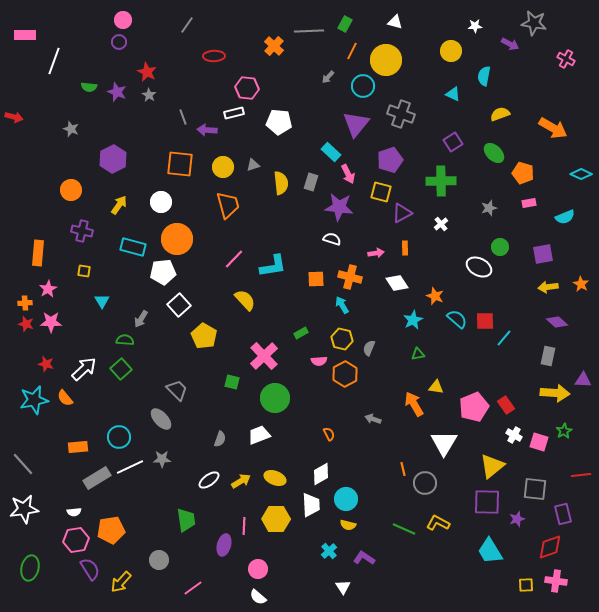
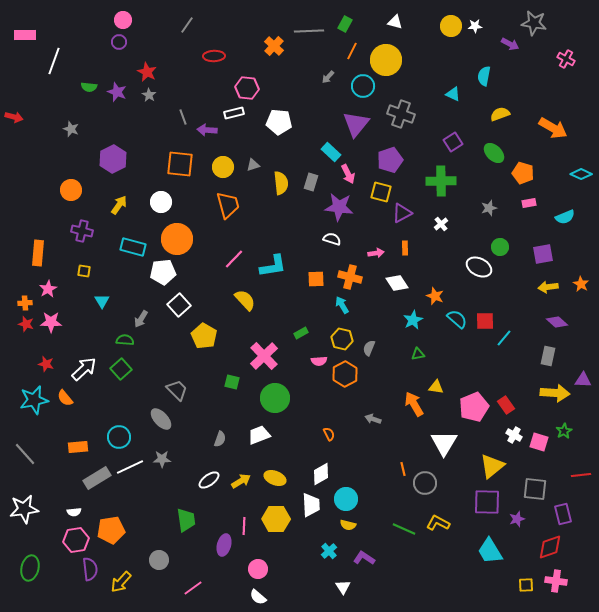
yellow circle at (451, 51): moved 25 px up
gray line at (23, 464): moved 2 px right, 10 px up
purple semicircle at (90, 569): rotated 25 degrees clockwise
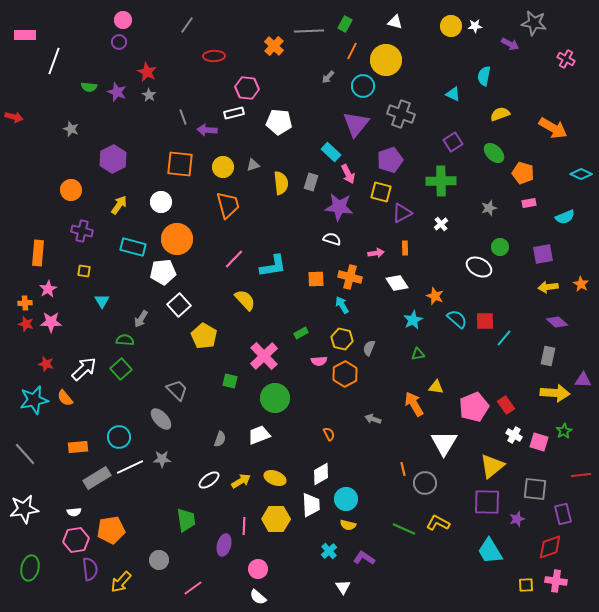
green square at (232, 382): moved 2 px left, 1 px up
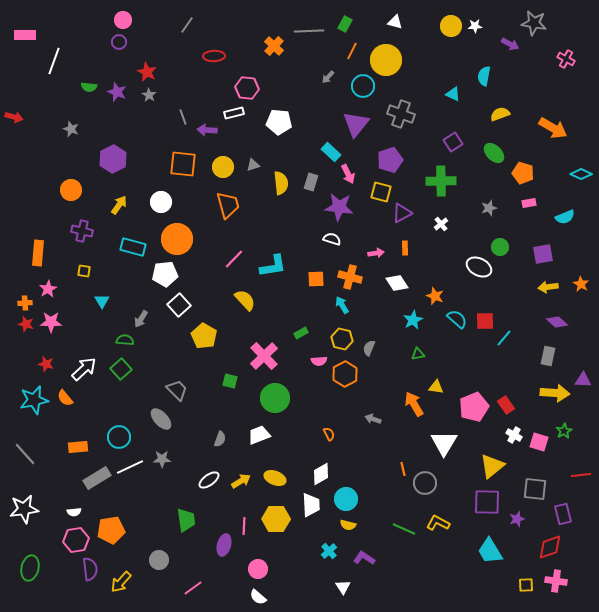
orange square at (180, 164): moved 3 px right
white pentagon at (163, 272): moved 2 px right, 2 px down
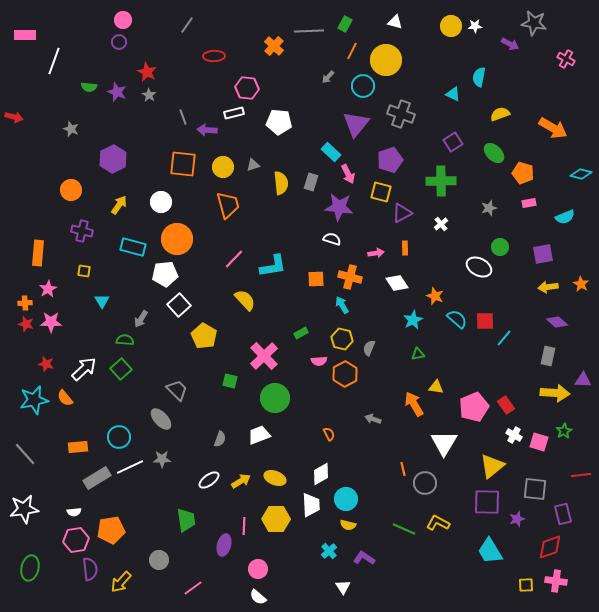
cyan semicircle at (484, 76): moved 5 px left, 1 px down
cyan diamond at (581, 174): rotated 10 degrees counterclockwise
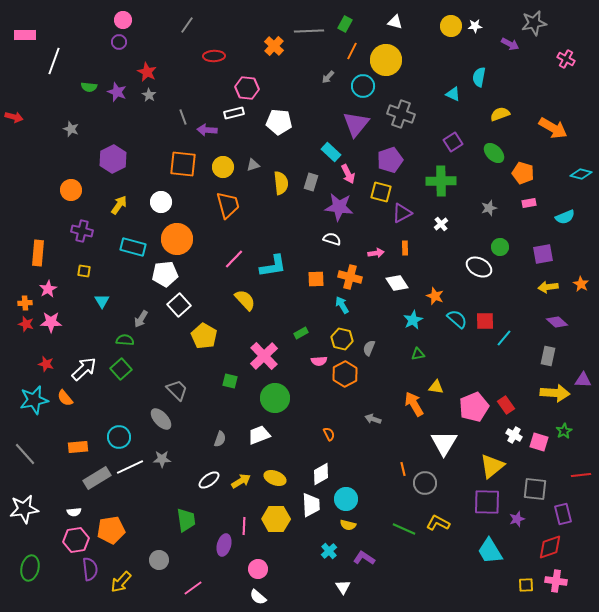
gray star at (534, 23): rotated 20 degrees counterclockwise
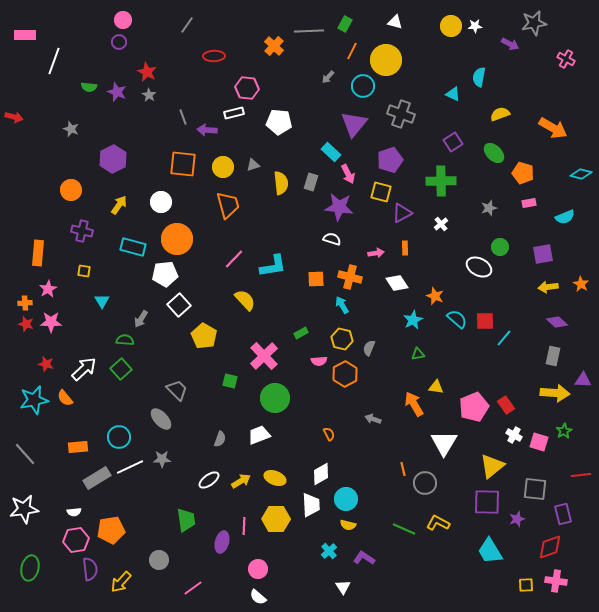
purple triangle at (356, 124): moved 2 px left
gray rectangle at (548, 356): moved 5 px right
purple ellipse at (224, 545): moved 2 px left, 3 px up
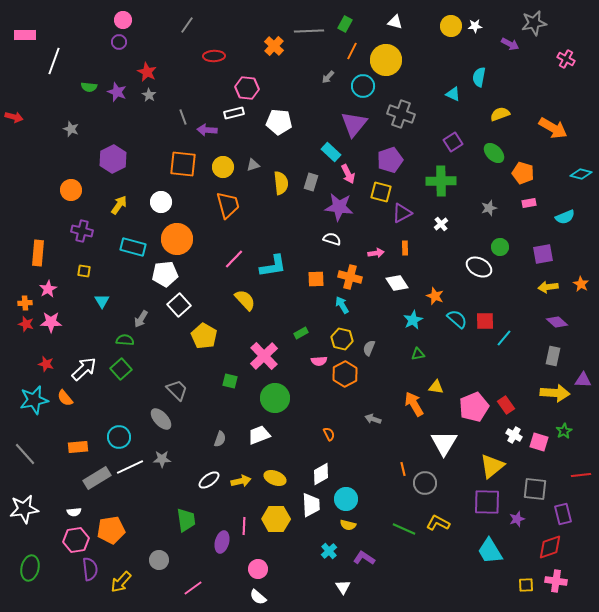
yellow arrow at (241, 481): rotated 18 degrees clockwise
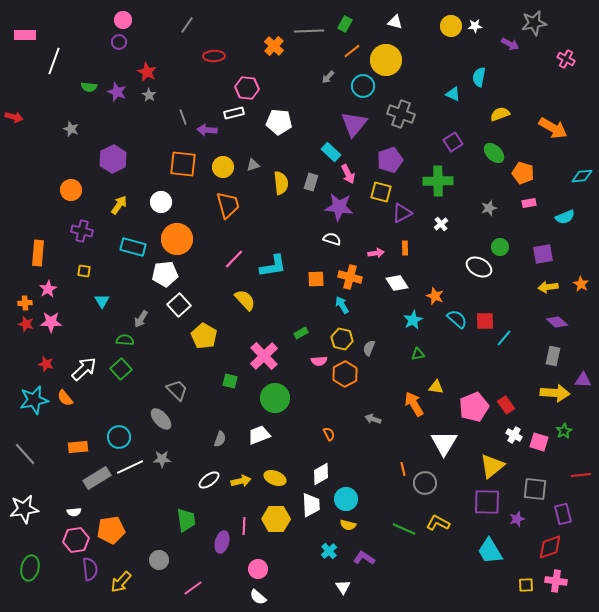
orange line at (352, 51): rotated 24 degrees clockwise
cyan diamond at (581, 174): moved 1 px right, 2 px down; rotated 20 degrees counterclockwise
green cross at (441, 181): moved 3 px left
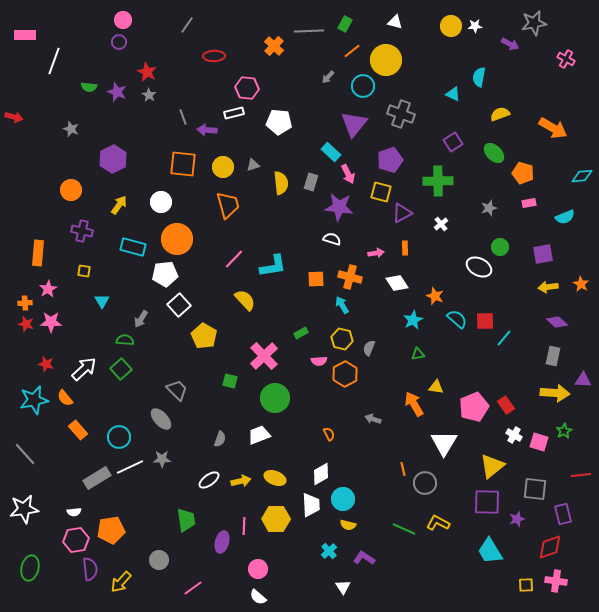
orange rectangle at (78, 447): moved 17 px up; rotated 54 degrees clockwise
cyan circle at (346, 499): moved 3 px left
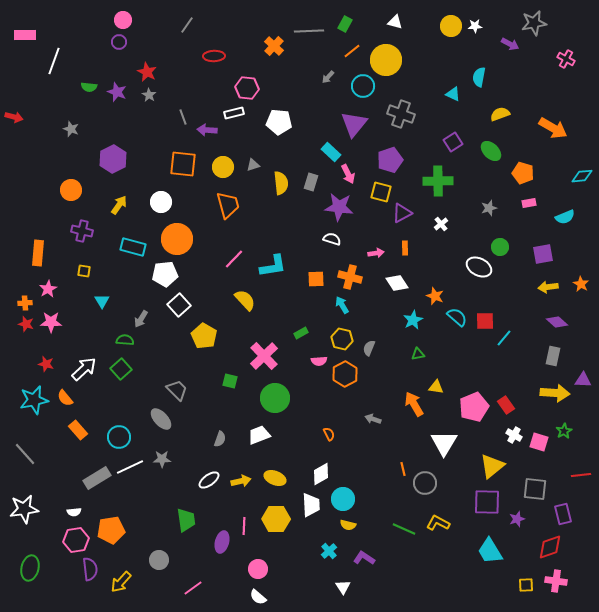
green ellipse at (494, 153): moved 3 px left, 2 px up
cyan semicircle at (457, 319): moved 2 px up
